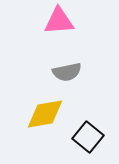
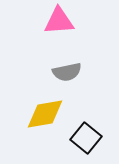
black square: moved 2 px left, 1 px down
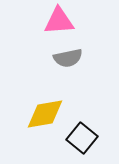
gray semicircle: moved 1 px right, 14 px up
black square: moved 4 px left
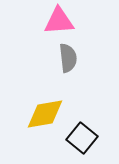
gray semicircle: rotated 84 degrees counterclockwise
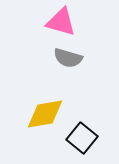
pink triangle: moved 2 px right, 1 px down; rotated 20 degrees clockwise
gray semicircle: rotated 112 degrees clockwise
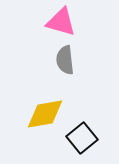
gray semicircle: moved 3 px left, 2 px down; rotated 68 degrees clockwise
black square: rotated 12 degrees clockwise
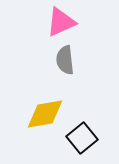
pink triangle: rotated 40 degrees counterclockwise
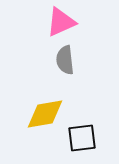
black square: rotated 32 degrees clockwise
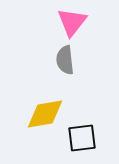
pink triangle: moved 11 px right; rotated 28 degrees counterclockwise
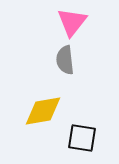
yellow diamond: moved 2 px left, 3 px up
black square: rotated 16 degrees clockwise
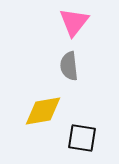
pink triangle: moved 2 px right
gray semicircle: moved 4 px right, 6 px down
